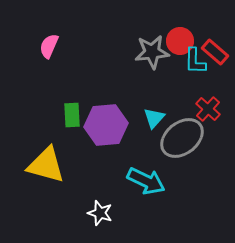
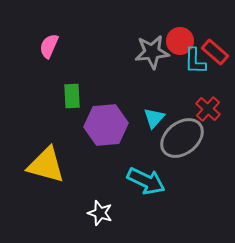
green rectangle: moved 19 px up
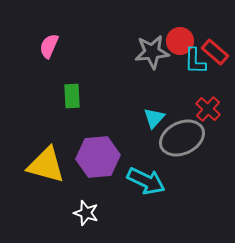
purple hexagon: moved 8 px left, 32 px down
gray ellipse: rotated 12 degrees clockwise
white star: moved 14 px left
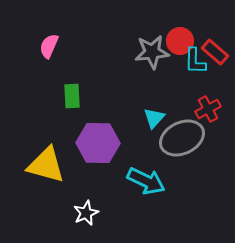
red cross: rotated 20 degrees clockwise
purple hexagon: moved 14 px up; rotated 6 degrees clockwise
white star: rotated 30 degrees clockwise
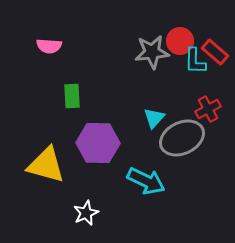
pink semicircle: rotated 110 degrees counterclockwise
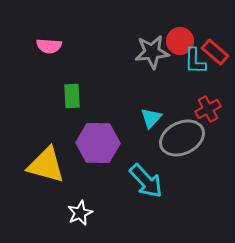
cyan triangle: moved 3 px left
cyan arrow: rotated 21 degrees clockwise
white star: moved 6 px left
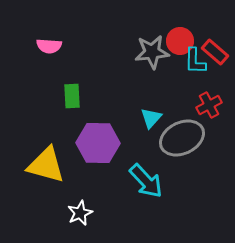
red cross: moved 1 px right, 4 px up
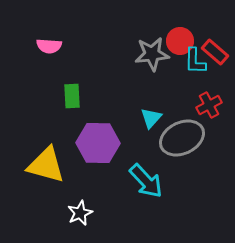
gray star: moved 2 px down
